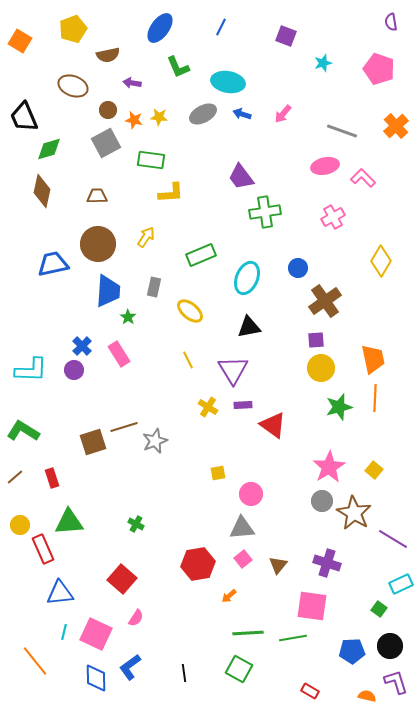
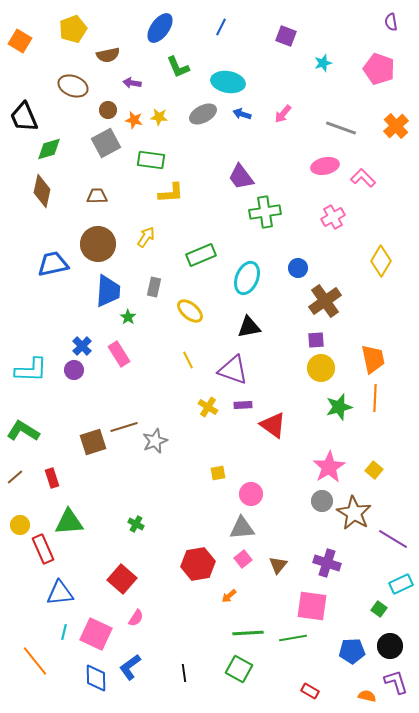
gray line at (342, 131): moved 1 px left, 3 px up
purple triangle at (233, 370): rotated 40 degrees counterclockwise
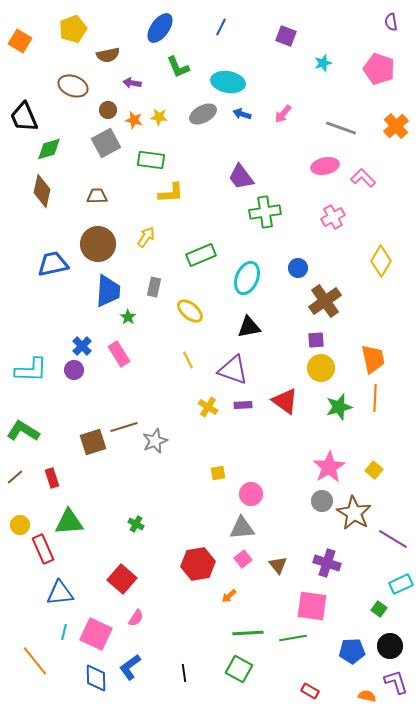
red triangle at (273, 425): moved 12 px right, 24 px up
brown triangle at (278, 565): rotated 18 degrees counterclockwise
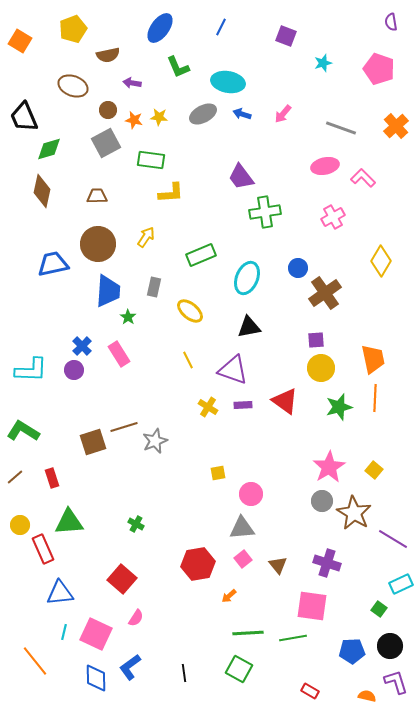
brown cross at (325, 301): moved 8 px up
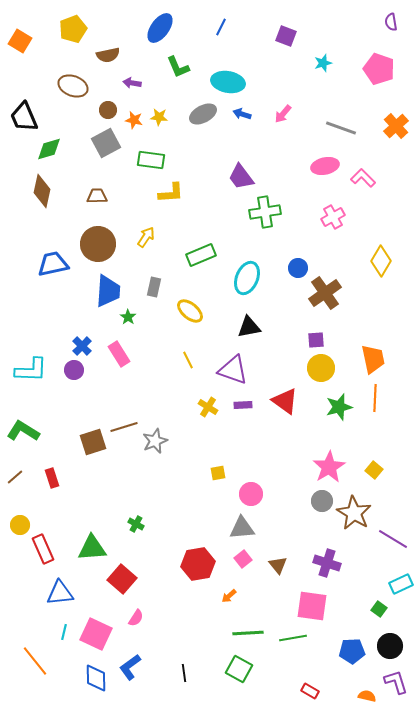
green triangle at (69, 522): moved 23 px right, 26 px down
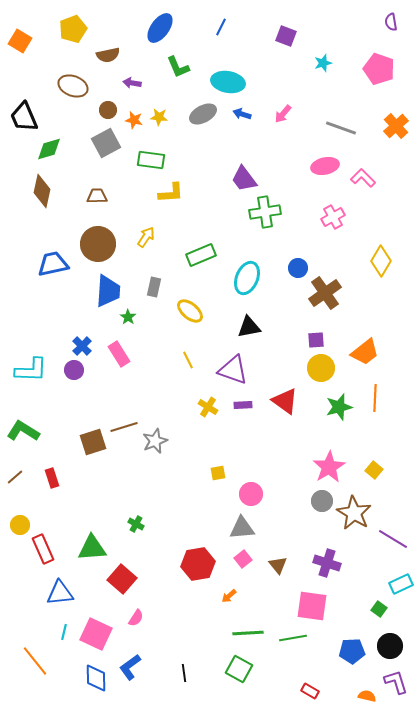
purple trapezoid at (241, 177): moved 3 px right, 2 px down
orange trapezoid at (373, 359): moved 8 px left, 7 px up; rotated 64 degrees clockwise
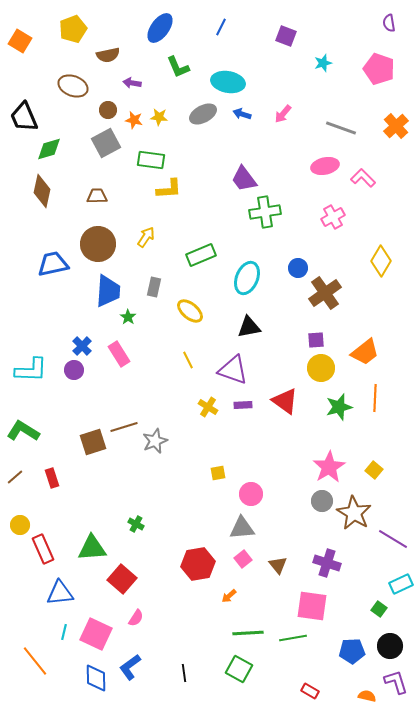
purple semicircle at (391, 22): moved 2 px left, 1 px down
yellow L-shape at (171, 193): moved 2 px left, 4 px up
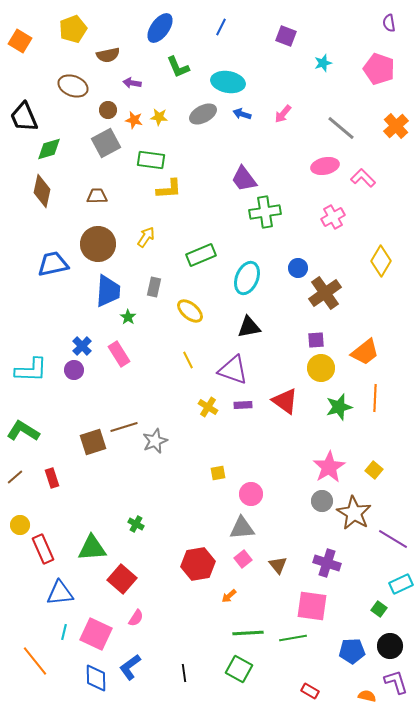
gray line at (341, 128): rotated 20 degrees clockwise
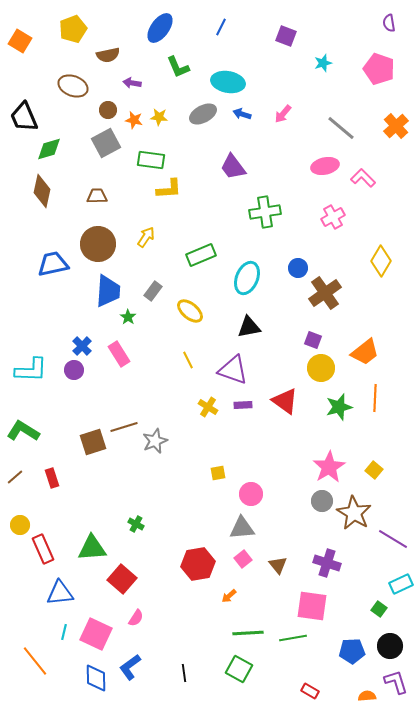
purple trapezoid at (244, 179): moved 11 px left, 12 px up
gray rectangle at (154, 287): moved 1 px left, 4 px down; rotated 24 degrees clockwise
purple square at (316, 340): moved 3 px left; rotated 24 degrees clockwise
orange semicircle at (367, 696): rotated 18 degrees counterclockwise
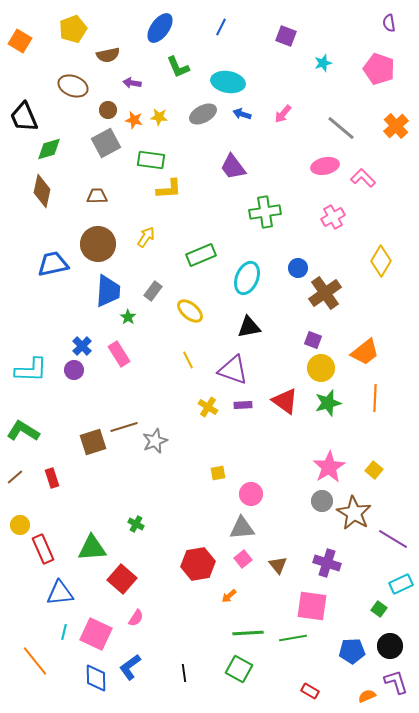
green star at (339, 407): moved 11 px left, 4 px up
orange semicircle at (367, 696): rotated 18 degrees counterclockwise
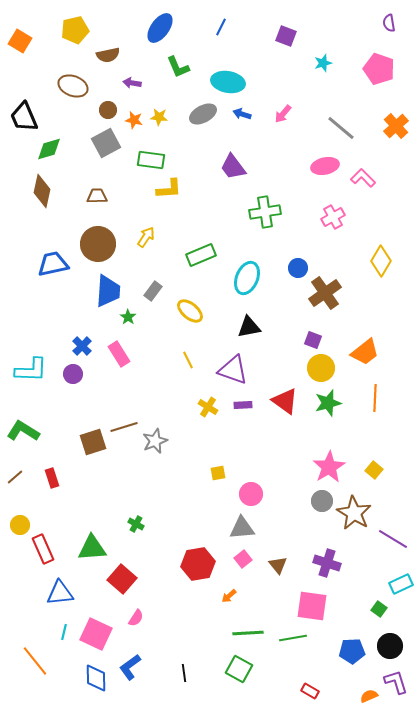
yellow pentagon at (73, 29): moved 2 px right, 1 px down; rotated 8 degrees clockwise
purple circle at (74, 370): moved 1 px left, 4 px down
orange semicircle at (367, 696): moved 2 px right
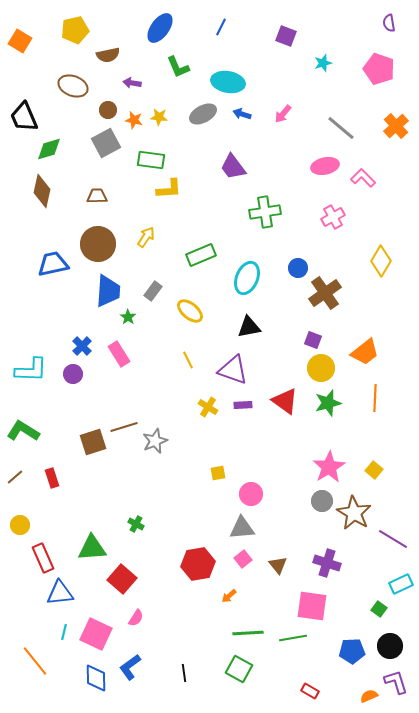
red rectangle at (43, 549): moved 9 px down
